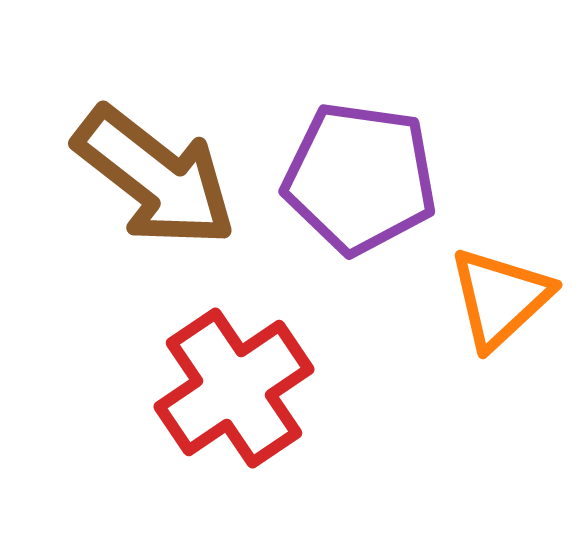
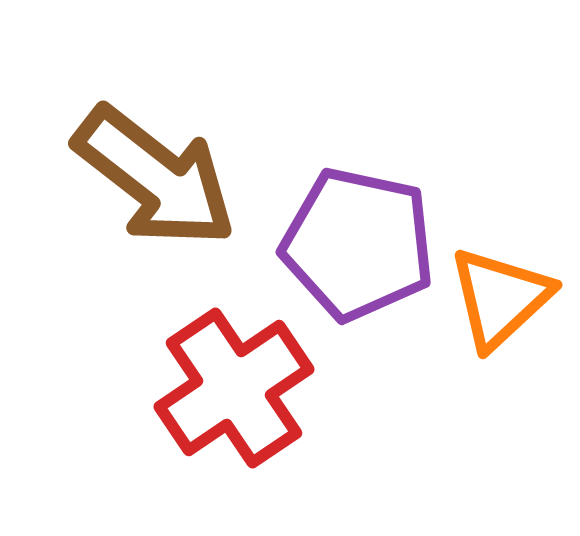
purple pentagon: moved 2 px left, 66 px down; rotated 4 degrees clockwise
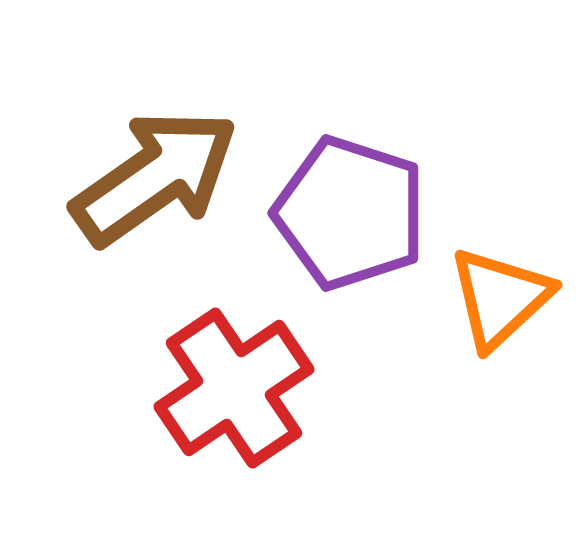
brown arrow: rotated 73 degrees counterclockwise
purple pentagon: moved 8 px left, 31 px up; rotated 6 degrees clockwise
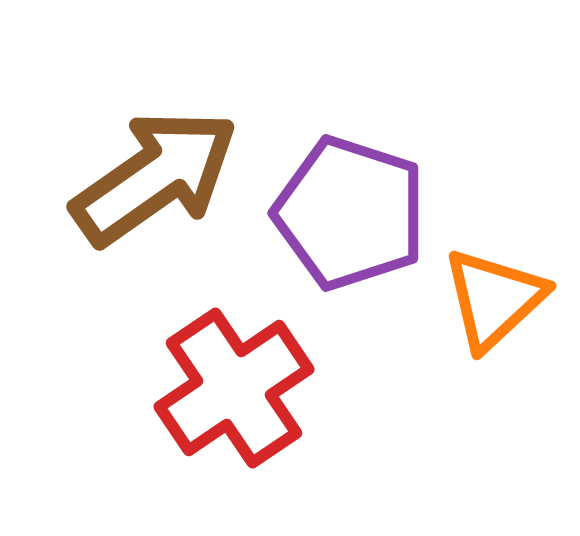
orange triangle: moved 6 px left, 1 px down
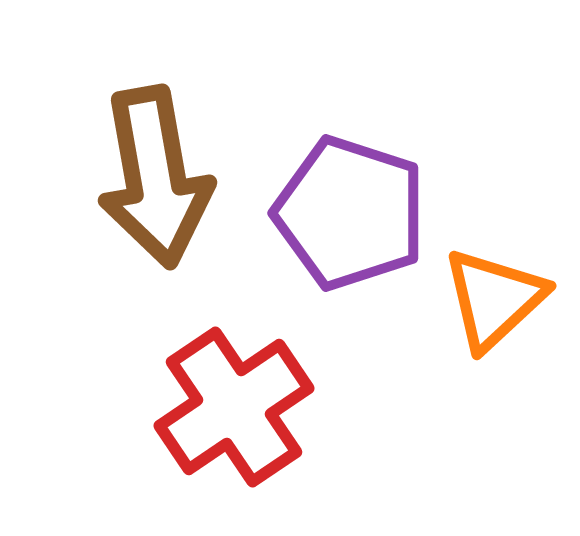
brown arrow: rotated 115 degrees clockwise
red cross: moved 19 px down
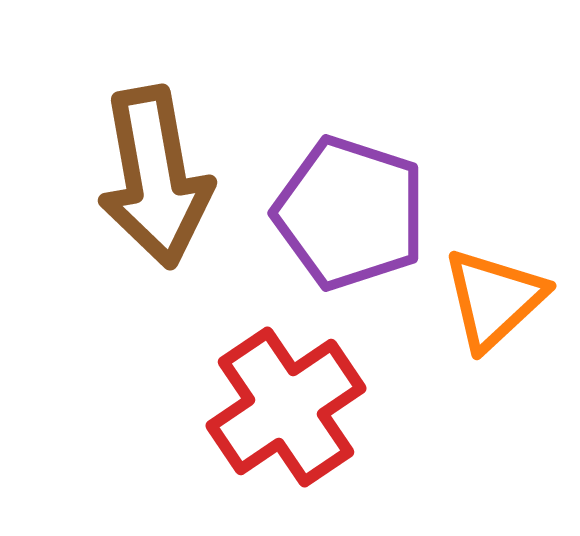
red cross: moved 52 px right
